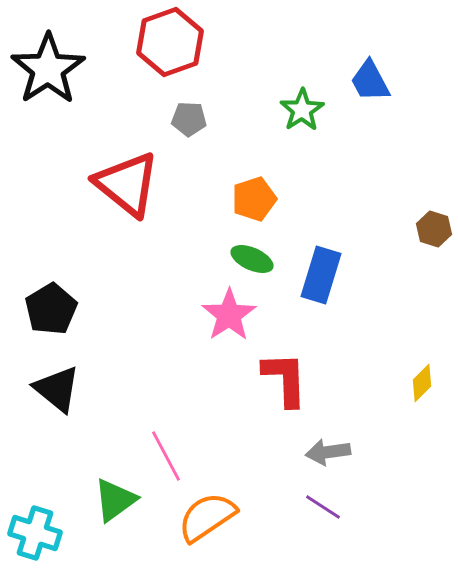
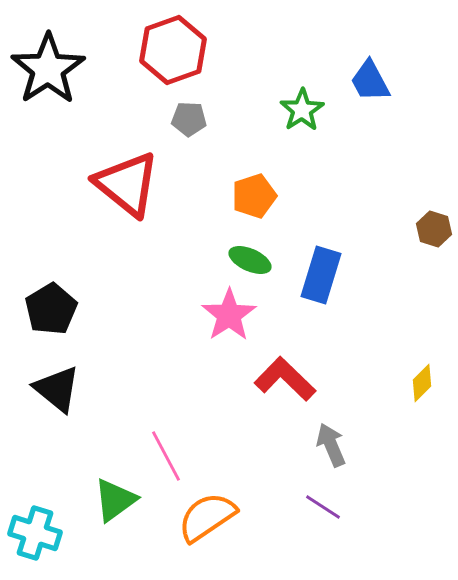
red hexagon: moved 3 px right, 8 px down
orange pentagon: moved 3 px up
green ellipse: moved 2 px left, 1 px down
red L-shape: rotated 44 degrees counterclockwise
gray arrow: moved 3 px right, 7 px up; rotated 75 degrees clockwise
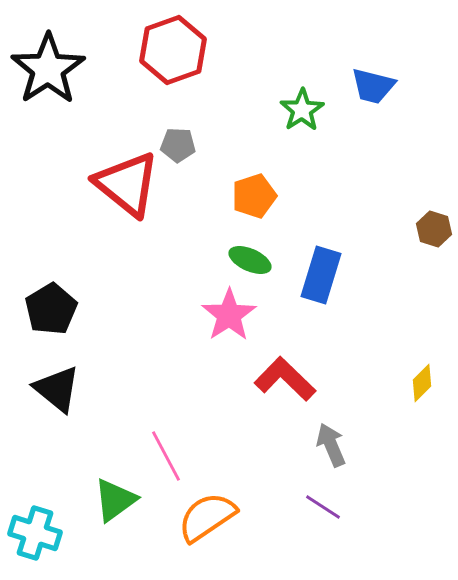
blue trapezoid: moved 3 px right, 5 px down; rotated 48 degrees counterclockwise
gray pentagon: moved 11 px left, 26 px down
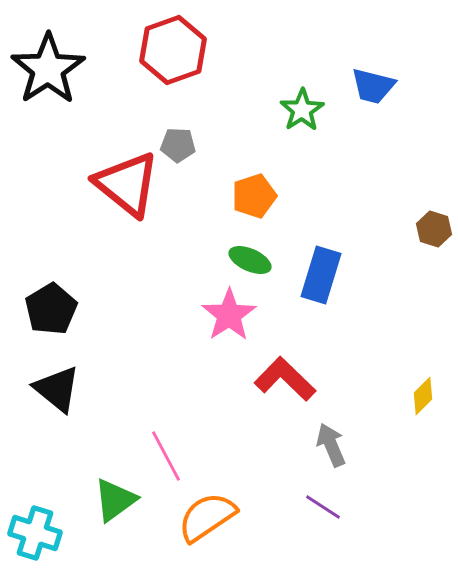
yellow diamond: moved 1 px right, 13 px down
